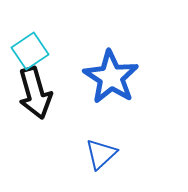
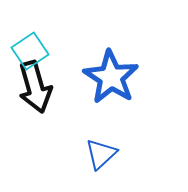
black arrow: moved 6 px up
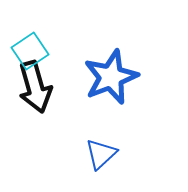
blue star: rotated 18 degrees clockwise
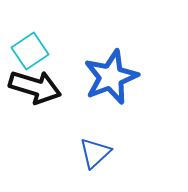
black arrow: rotated 57 degrees counterclockwise
blue triangle: moved 6 px left, 1 px up
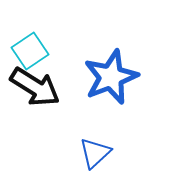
black arrow: rotated 15 degrees clockwise
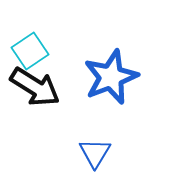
blue triangle: rotated 16 degrees counterclockwise
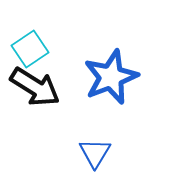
cyan square: moved 2 px up
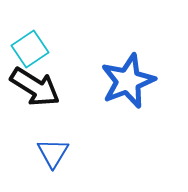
blue star: moved 17 px right, 4 px down
blue triangle: moved 42 px left
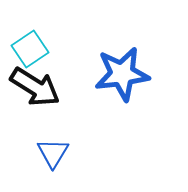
blue star: moved 6 px left, 7 px up; rotated 14 degrees clockwise
